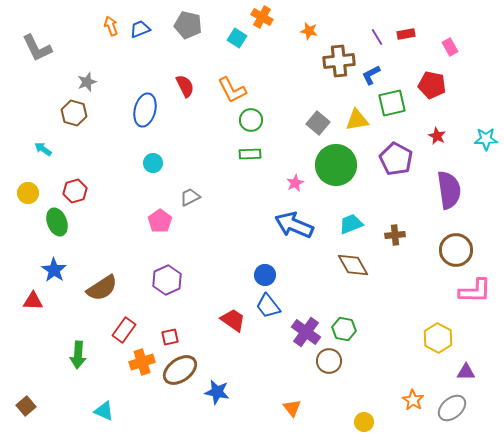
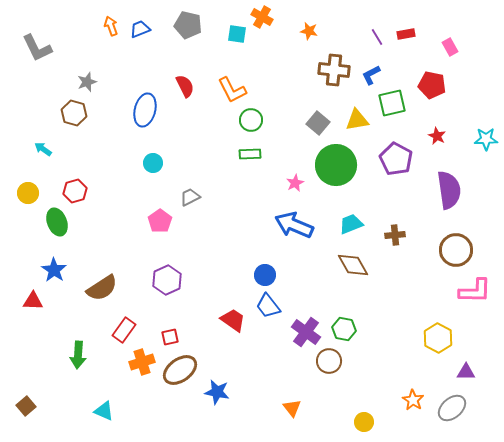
cyan square at (237, 38): moved 4 px up; rotated 24 degrees counterclockwise
brown cross at (339, 61): moved 5 px left, 9 px down; rotated 12 degrees clockwise
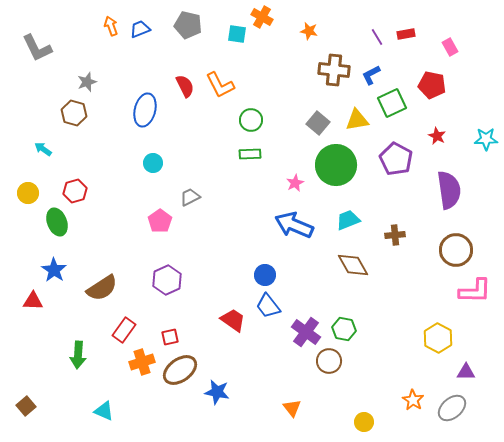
orange L-shape at (232, 90): moved 12 px left, 5 px up
green square at (392, 103): rotated 12 degrees counterclockwise
cyan trapezoid at (351, 224): moved 3 px left, 4 px up
